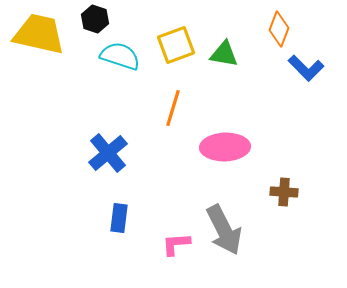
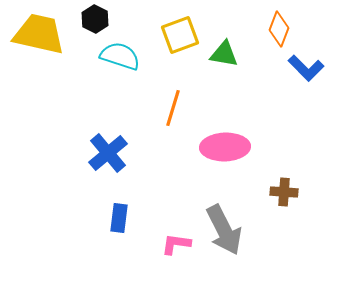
black hexagon: rotated 8 degrees clockwise
yellow square: moved 4 px right, 10 px up
pink L-shape: rotated 12 degrees clockwise
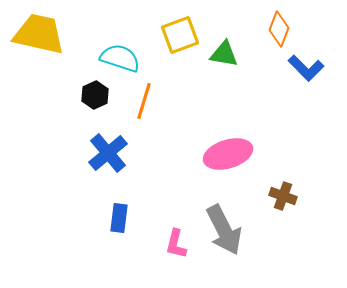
black hexagon: moved 76 px down; rotated 8 degrees clockwise
cyan semicircle: moved 2 px down
orange line: moved 29 px left, 7 px up
pink ellipse: moved 3 px right, 7 px down; rotated 15 degrees counterclockwise
brown cross: moved 1 px left, 4 px down; rotated 16 degrees clockwise
pink L-shape: rotated 84 degrees counterclockwise
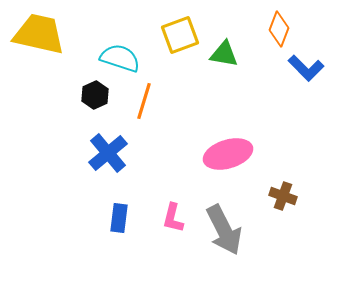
pink L-shape: moved 3 px left, 26 px up
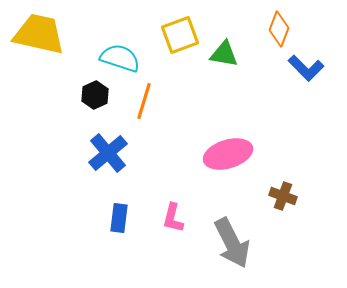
gray arrow: moved 8 px right, 13 px down
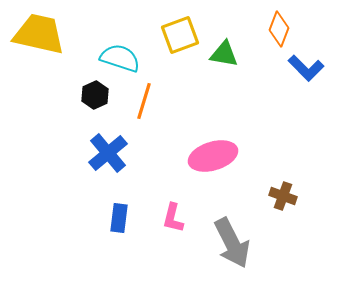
pink ellipse: moved 15 px left, 2 px down
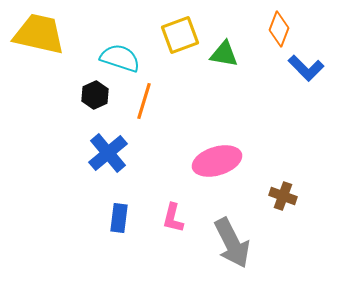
pink ellipse: moved 4 px right, 5 px down
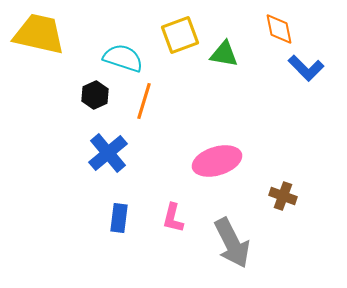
orange diamond: rotated 32 degrees counterclockwise
cyan semicircle: moved 3 px right
